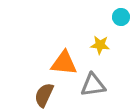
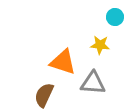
cyan circle: moved 6 px left
orange triangle: moved 1 px left, 1 px up; rotated 12 degrees clockwise
gray triangle: moved 2 px up; rotated 12 degrees clockwise
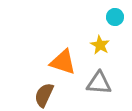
yellow star: rotated 24 degrees clockwise
gray triangle: moved 6 px right
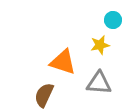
cyan circle: moved 2 px left, 3 px down
yellow star: rotated 30 degrees clockwise
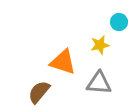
cyan circle: moved 6 px right, 2 px down
brown semicircle: moved 5 px left, 3 px up; rotated 15 degrees clockwise
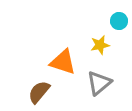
cyan circle: moved 1 px up
gray triangle: rotated 44 degrees counterclockwise
